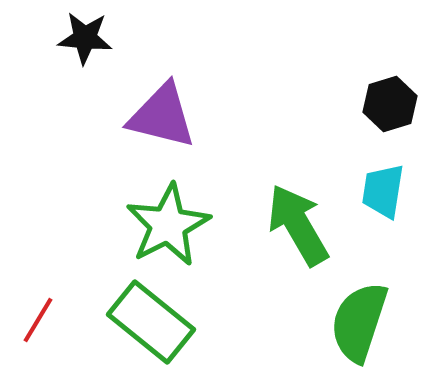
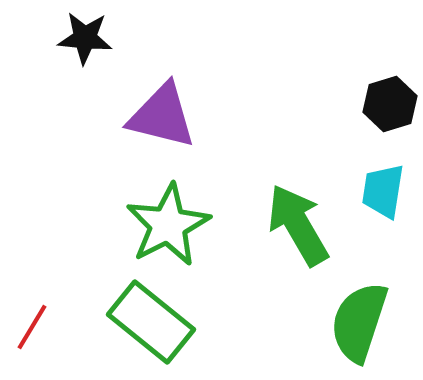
red line: moved 6 px left, 7 px down
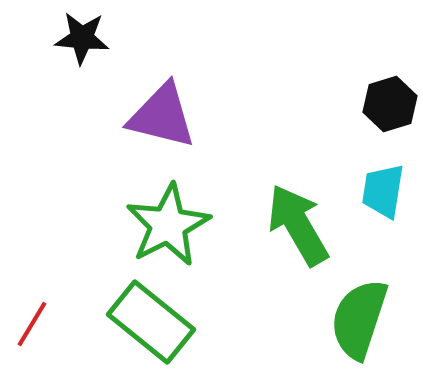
black star: moved 3 px left
green semicircle: moved 3 px up
red line: moved 3 px up
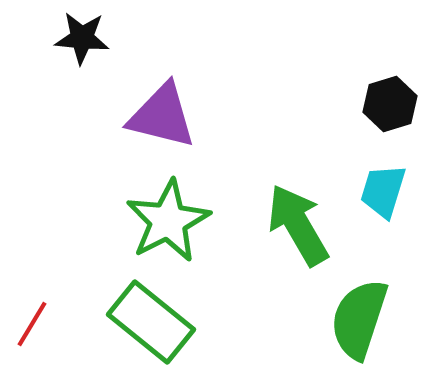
cyan trapezoid: rotated 8 degrees clockwise
green star: moved 4 px up
